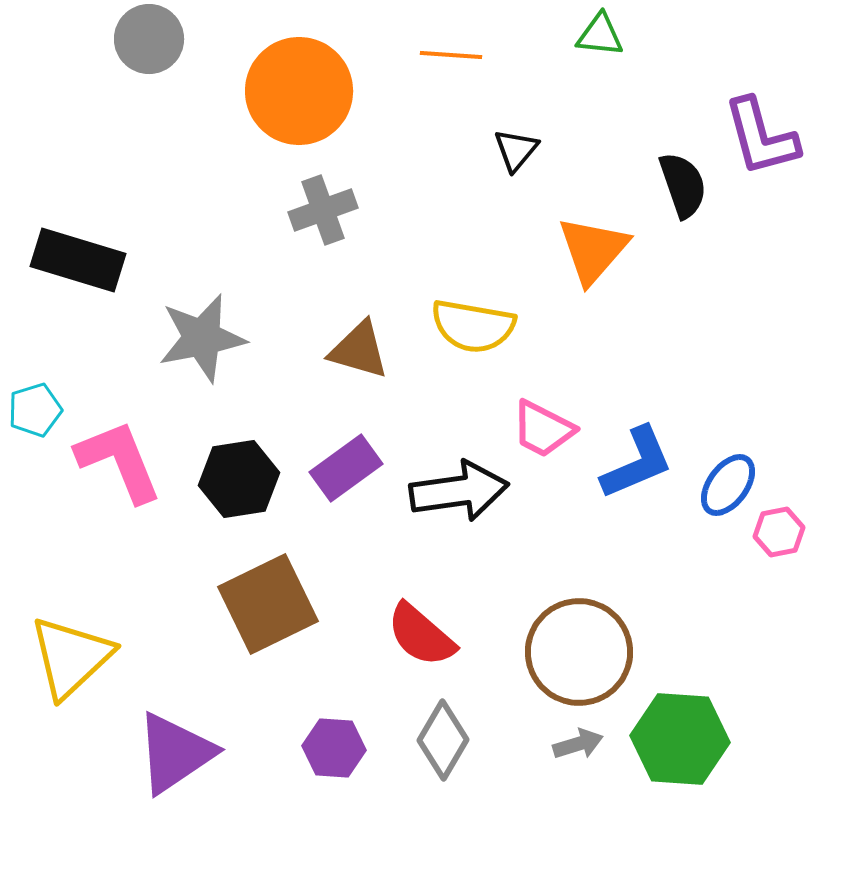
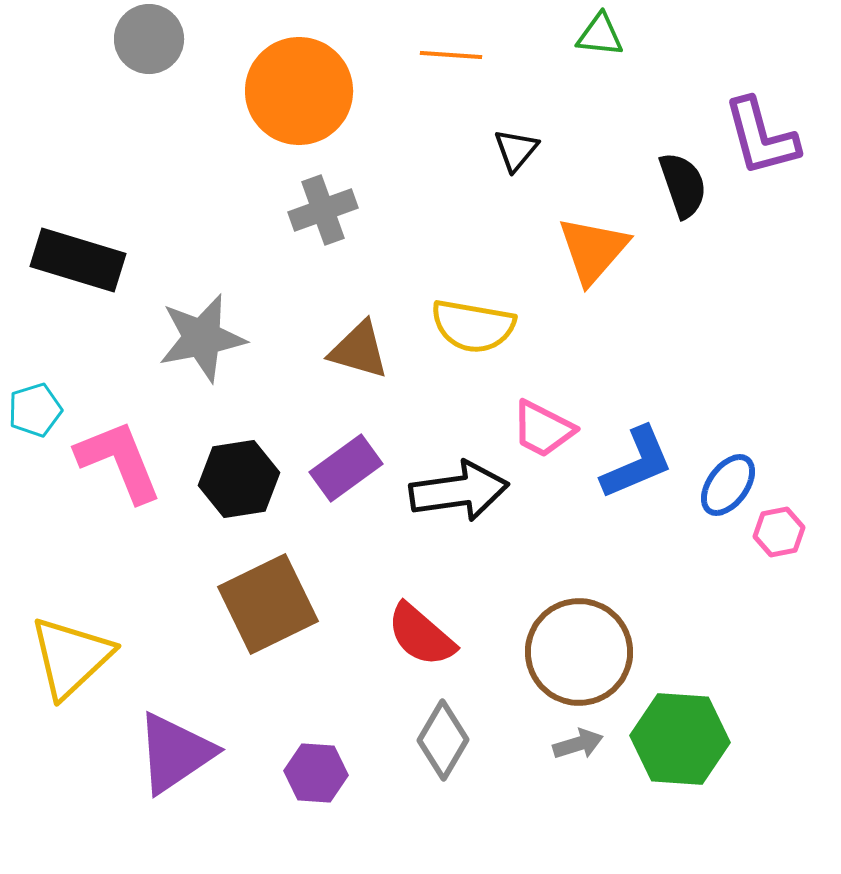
purple hexagon: moved 18 px left, 25 px down
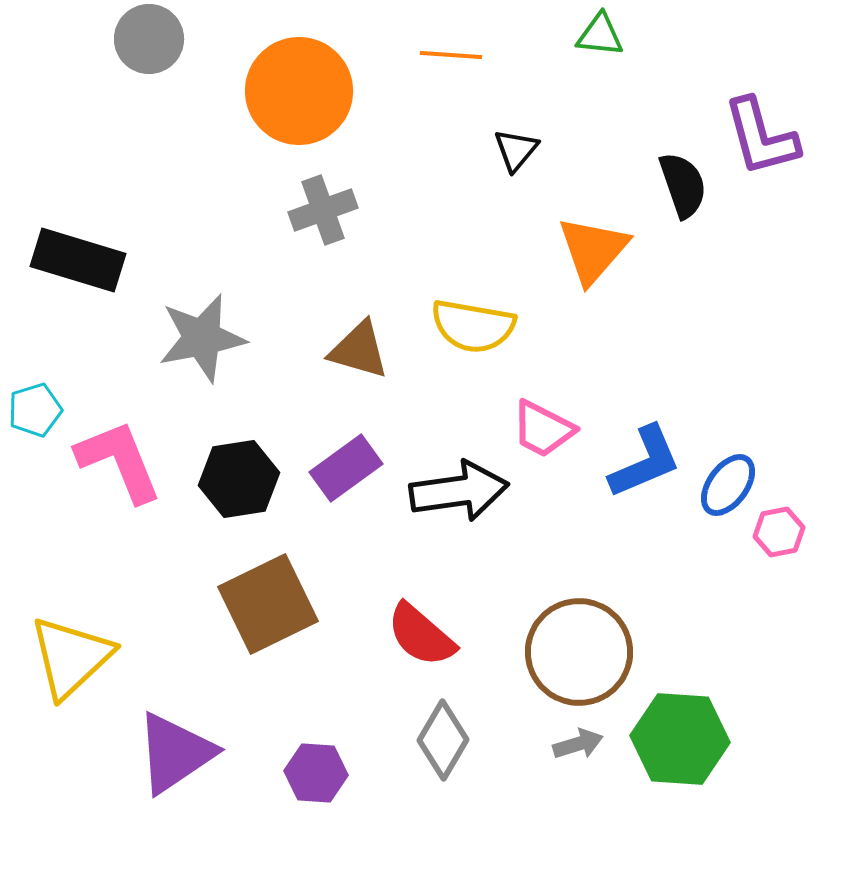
blue L-shape: moved 8 px right, 1 px up
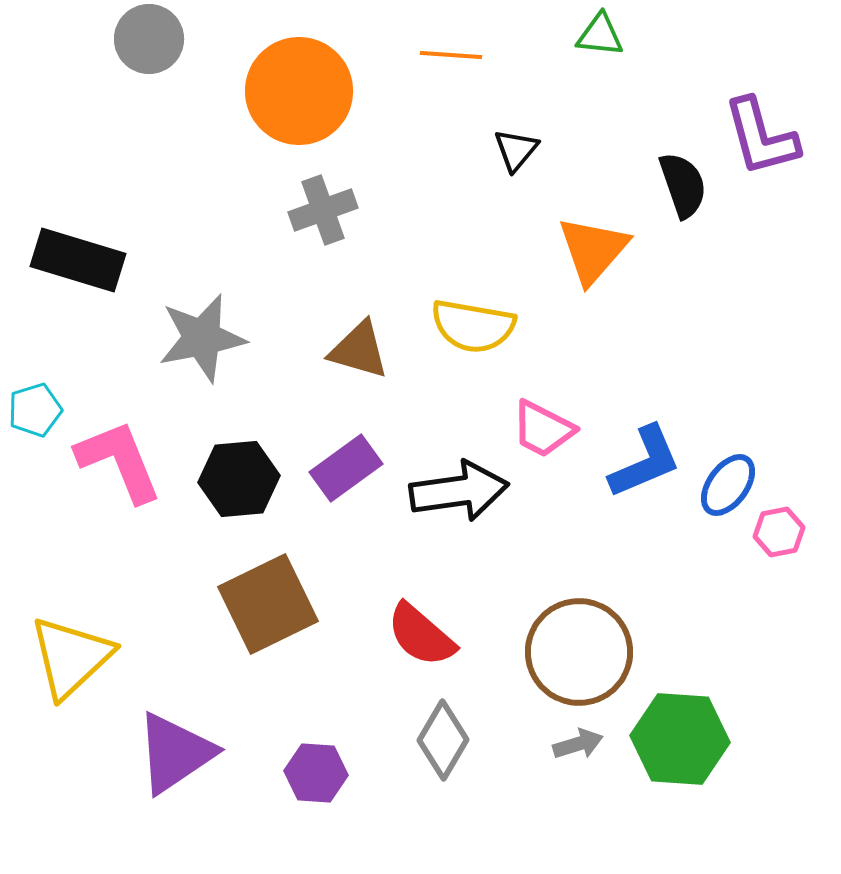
black hexagon: rotated 4 degrees clockwise
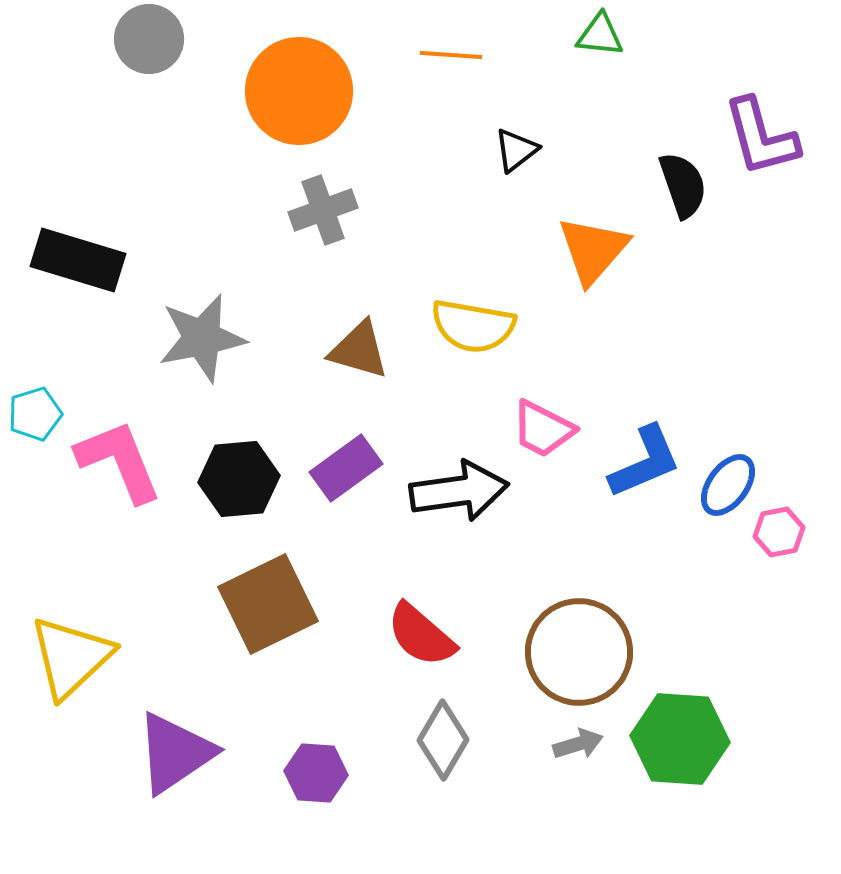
black triangle: rotated 12 degrees clockwise
cyan pentagon: moved 4 px down
